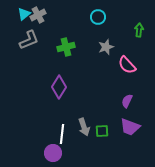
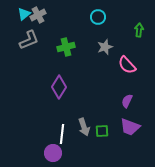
gray star: moved 1 px left
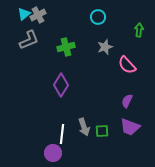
purple diamond: moved 2 px right, 2 px up
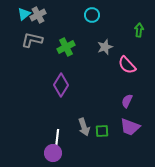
cyan circle: moved 6 px left, 2 px up
gray L-shape: moved 3 px right; rotated 145 degrees counterclockwise
green cross: rotated 12 degrees counterclockwise
white line: moved 5 px left, 5 px down
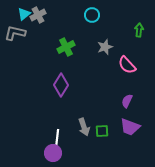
gray L-shape: moved 17 px left, 7 px up
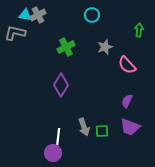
cyan triangle: moved 1 px right, 1 px down; rotated 48 degrees clockwise
white line: moved 1 px right, 1 px up
